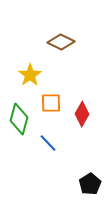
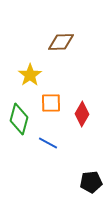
brown diamond: rotated 28 degrees counterclockwise
blue line: rotated 18 degrees counterclockwise
black pentagon: moved 1 px right, 2 px up; rotated 25 degrees clockwise
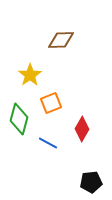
brown diamond: moved 2 px up
orange square: rotated 20 degrees counterclockwise
red diamond: moved 15 px down
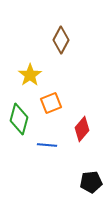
brown diamond: rotated 60 degrees counterclockwise
red diamond: rotated 10 degrees clockwise
blue line: moved 1 px left, 2 px down; rotated 24 degrees counterclockwise
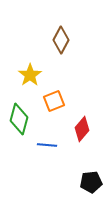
orange square: moved 3 px right, 2 px up
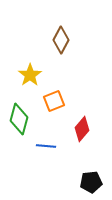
blue line: moved 1 px left, 1 px down
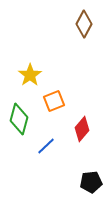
brown diamond: moved 23 px right, 16 px up
blue line: rotated 48 degrees counterclockwise
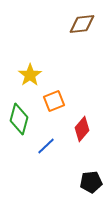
brown diamond: moved 2 px left; rotated 56 degrees clockwise
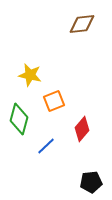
yellow star: rotated 25 degrees counterclockwise
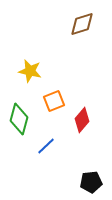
brown diamond: rotated 12 degrees counterclockwise
yellow star: moved 4 px up
red diamond: moved 9 px up
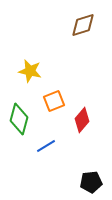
brown diamond: moved 1 px right, 1 px down
blue line: rotated 12 degrees clockwise
